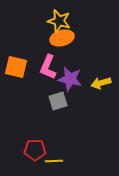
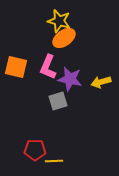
orange ellipse: moved 2 px right; rotated 20 degrees counterclockwise
yellow arrow: moved 1 px up
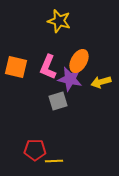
orange ellipse: moved 15 px right, 23 px down; rotated 25 degrees counterclockwise
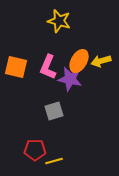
yellow arrow: moved 21 px up
gray square: moved 4 px left, 10 px down
yellow line: rotated 12 degrees counterclockwise
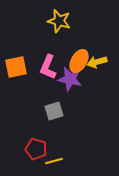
yellow arrow: moved 4 px left, 1 px down
orange square: rotated 25 degrees counterclockwise
red pentagon: moved 1 px right, 1 px up; rotated 15 degrees clockwise
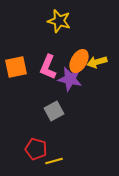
gray square: rotated 12 degrees counterclockwise
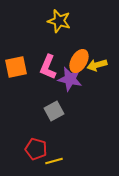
yellow arrow: moved 3 px down
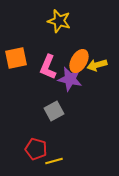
orange square: moved 9 px up
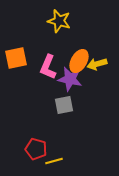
yellow arrow: moved 1 px up
gray square: moved 10 px right, 6 px up; rotated 18 degrees clockwise
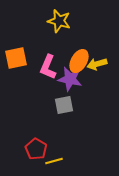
red pentagon: rotated 15 degrees clockwise
